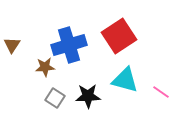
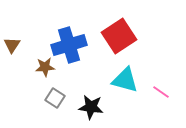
black star: moved 3 px right, 11 px down; rotated 10 degrees clockwise
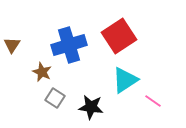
brown star: moved 3 px left, 5 px down; rotated 30 degrees clockwise
cyan triangle: rotated 48 degrees counterclockwise
pink line: moved 8 px left, 9 px down
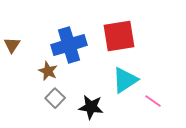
red square: rotated 24 degrees clockwise
brown star: moved 6 px right, 1 px up
gray square: rotated 12 degrees clockwise
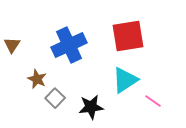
red square: moved 9 px right
blue cross: rotated 8 degrees counterclockwise
brown star: moved 11 px left, 8 px down
black star: rotated 15 degrees counterclockwise
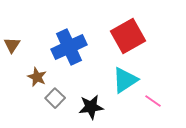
red square: rotated 20 degrees counterclockwise
blue cross: moved 2 px down
brown star: moved 2 px up
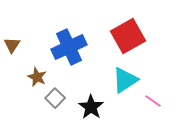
black star: rotated 30 degrees counterclockwise
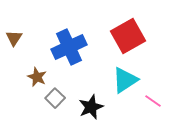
brown triangle: moved 2 px right, 7 px up
black star: rotated 15 degrees clockwise
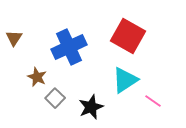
red square: rotated 32 degrees counterclockwise
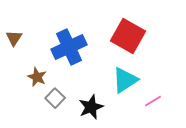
pink line: rotated 66 degrees counterclockwise
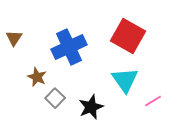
cyan triangle: rotated 32 degrees counterclockwise
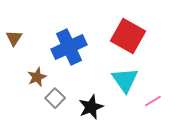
brown star: rotated 24 degrees clockwise
